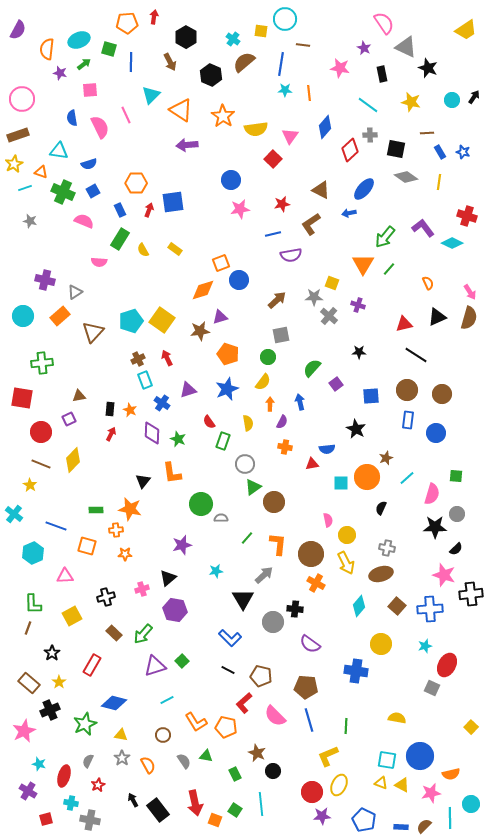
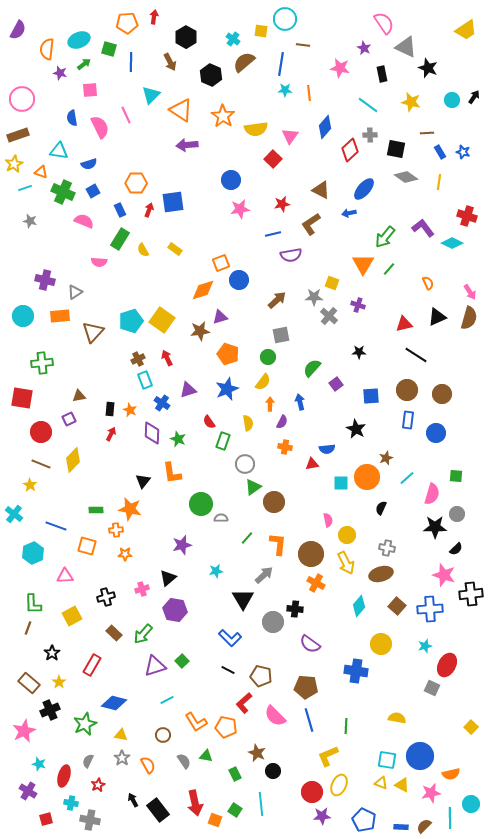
orange rectangle at (60, 316): rotated 36 degrees clockwise
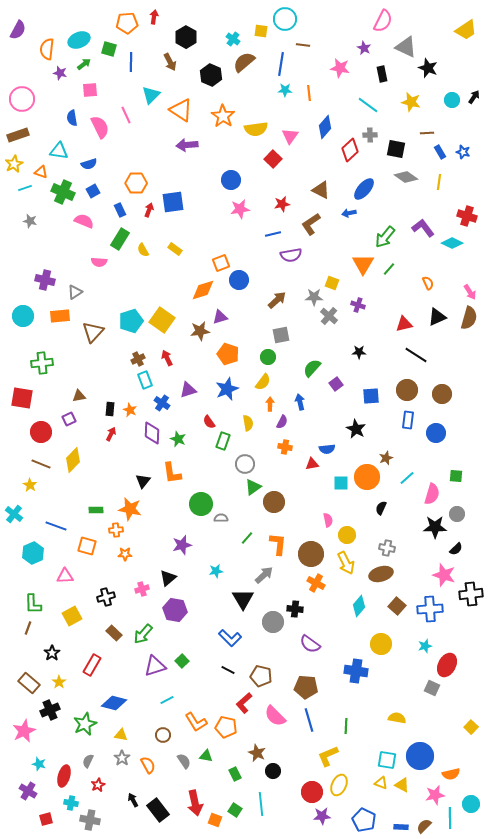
pink semicircle at (384, 23): moved 1 px left, 2 px up; rotated 60 degrees clockwise
pink star at (431, 793): moved 4 px right, 2 px down
